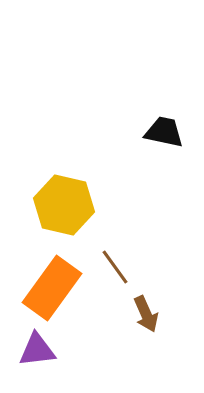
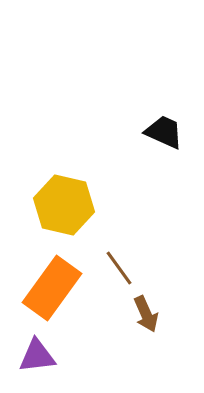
black trapezoid: rotated 12 degrees clockwise
brown line: moved 4 px right, 1 px down
purple triangle: moved 6 px down
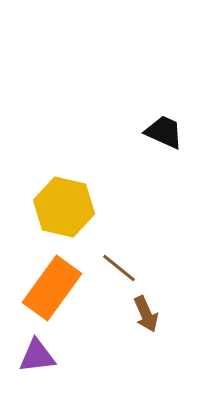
yellow hexagon: moved 2 px down
brown line: rotated 15 degrees counterclockwise
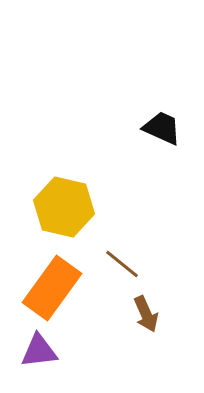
black trapezoid: moved 2 px left, 4 px up
brown line: moved 3 px right, 4 px up
purple triangle: moved 2 px right, 5 px up
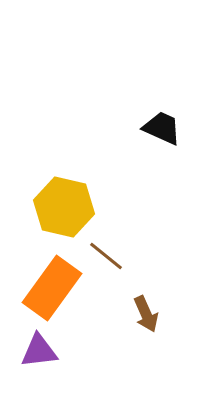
brown line: moved 16 px left, 8 px up
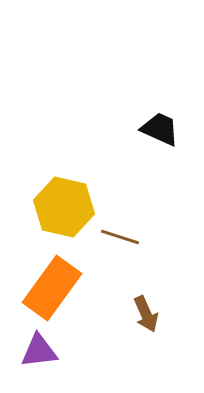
black trapezoid: moved 2 px left, 1 px down
brown line: moved 14 px right, 19 px up; rotated 21 degrees counterclockwise
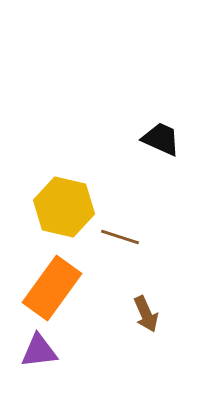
black trapezoid: moved 1 px right, 10 px down
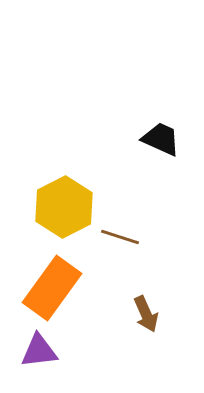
yellow hexagon: rotated 20 degrees clockwise
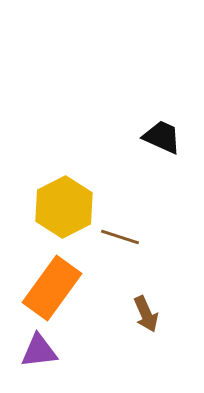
black trapezoid: moved 1 px right, 2 px up
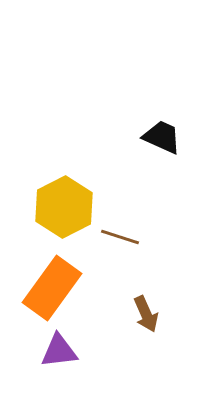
purple triangle: moved 20 px right
